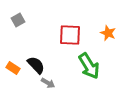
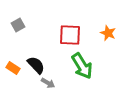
gray square: moved 5 px down
green arrow: moved 7 px left
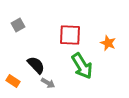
orange star: moved 10 px down
orange rectangle: moved 13 px down
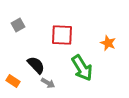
red square: moved 8 px left
green arrow: moved 2 px down
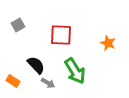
red square: moved 1 px left
green arrow: moved 7 px left, 3 px down
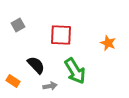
gray arrow: moved 2 px right, 3 px down; rotated 40 degrees counterclockwise
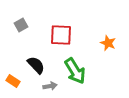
gray square: moved 3 px right
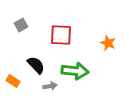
green arrow: rotated 52 degrees counterclockwise
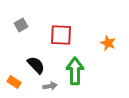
green arrow: rotated 96 degrees counterclockwise
orange rectangle: moved 1 px right, 1 px down
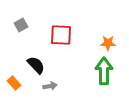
orange star: rotated 21 degrees counterclockwise
green arrow: moved 29 px right
orange rectangle: moved 1 px down; rotated 16 degrees clockwise
